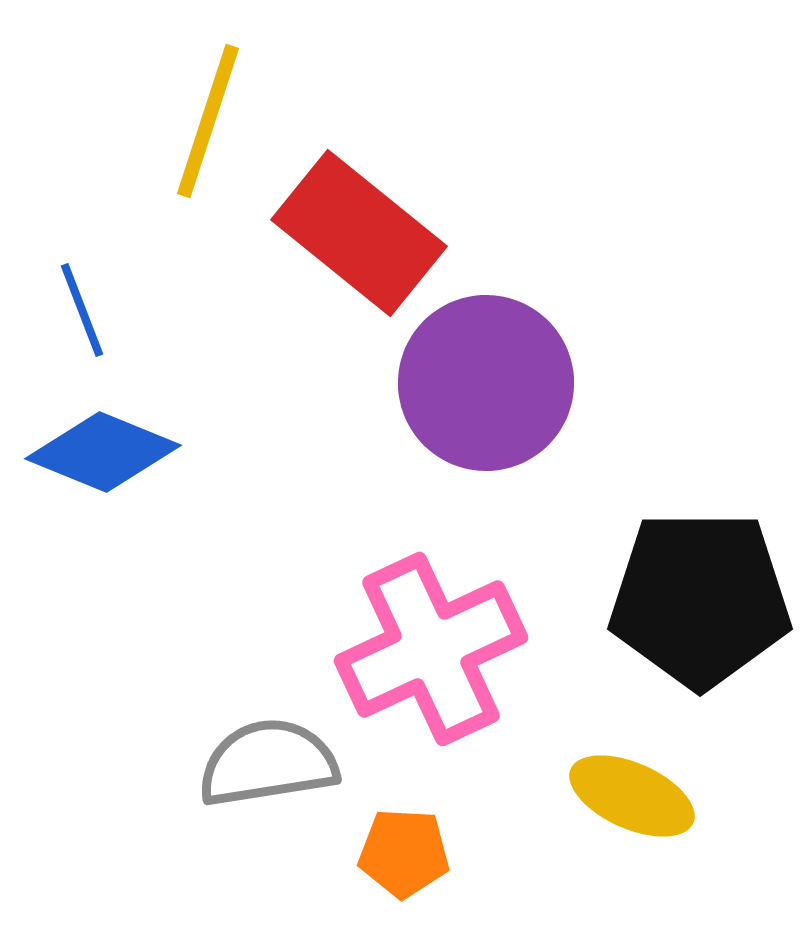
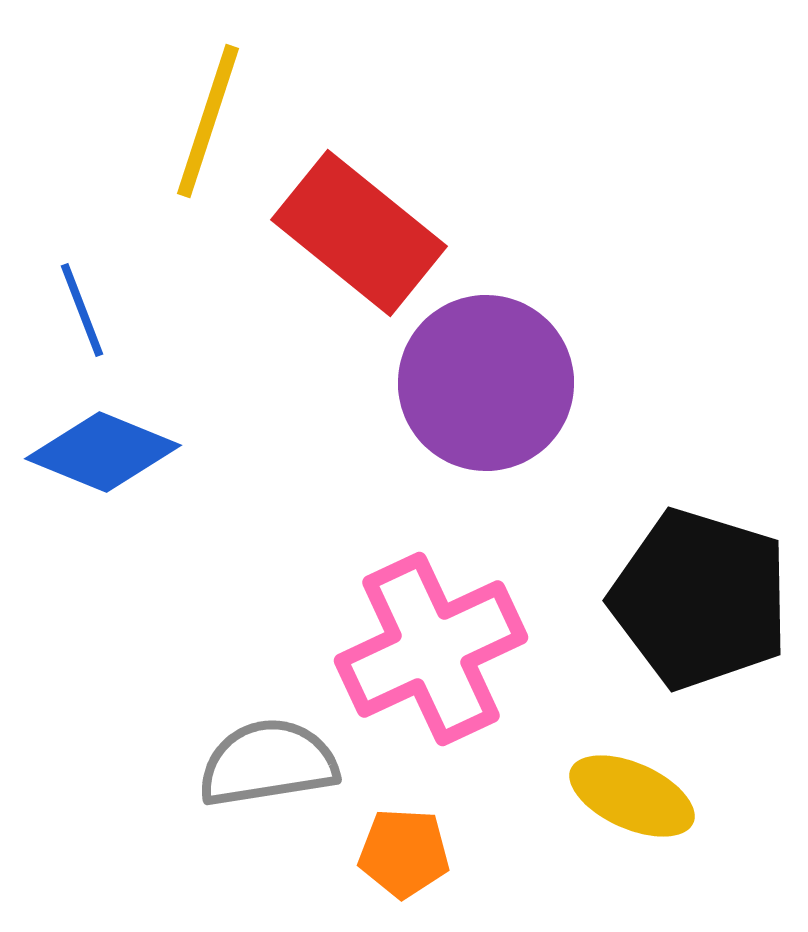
black pentagon: rotated 17 degrees clockwise
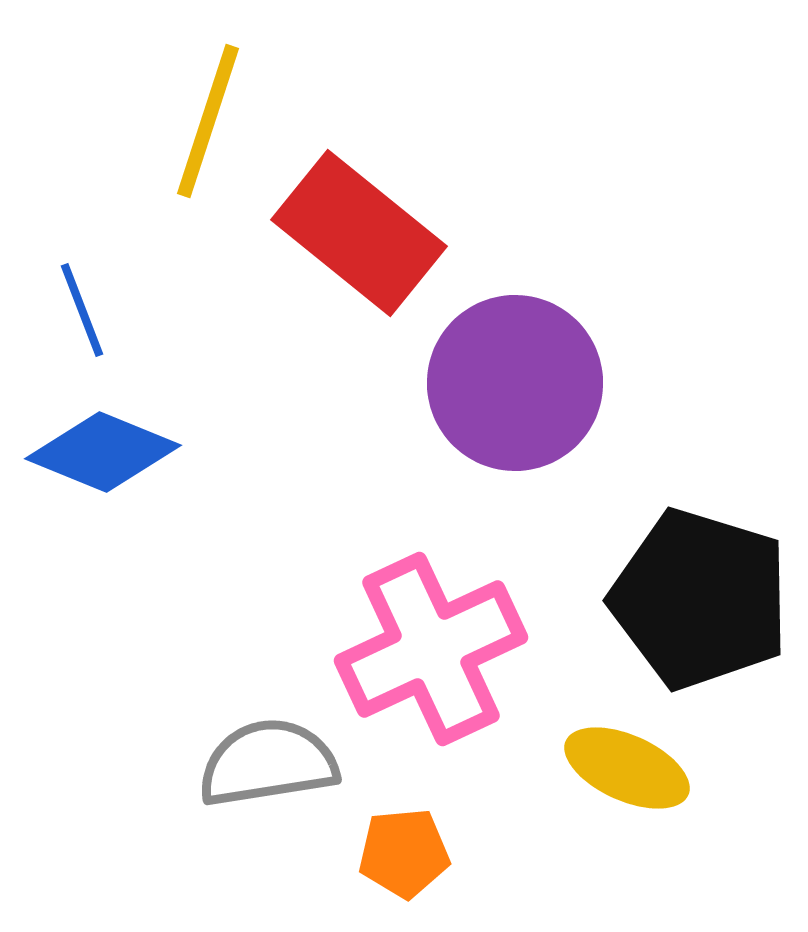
purple circle: moved 29 px right
yellow ellipse: moved 5 px left, 28 px up
orange pentagon: rotated 8 degrees counterclockwise
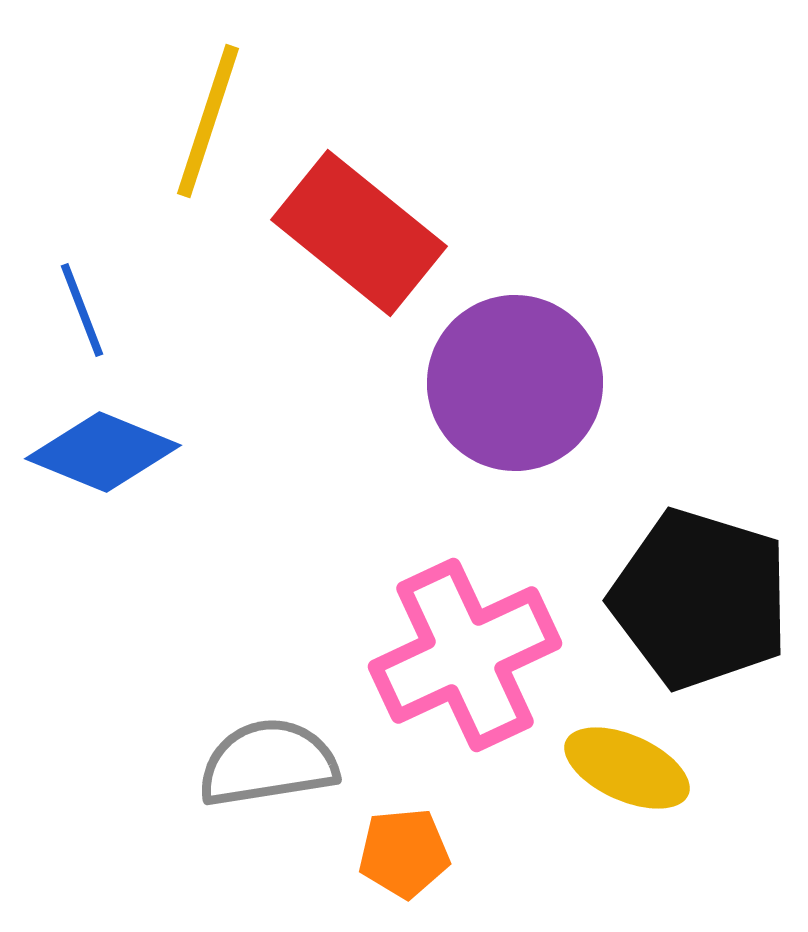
pink cross: moved 34 px right, 6 px down
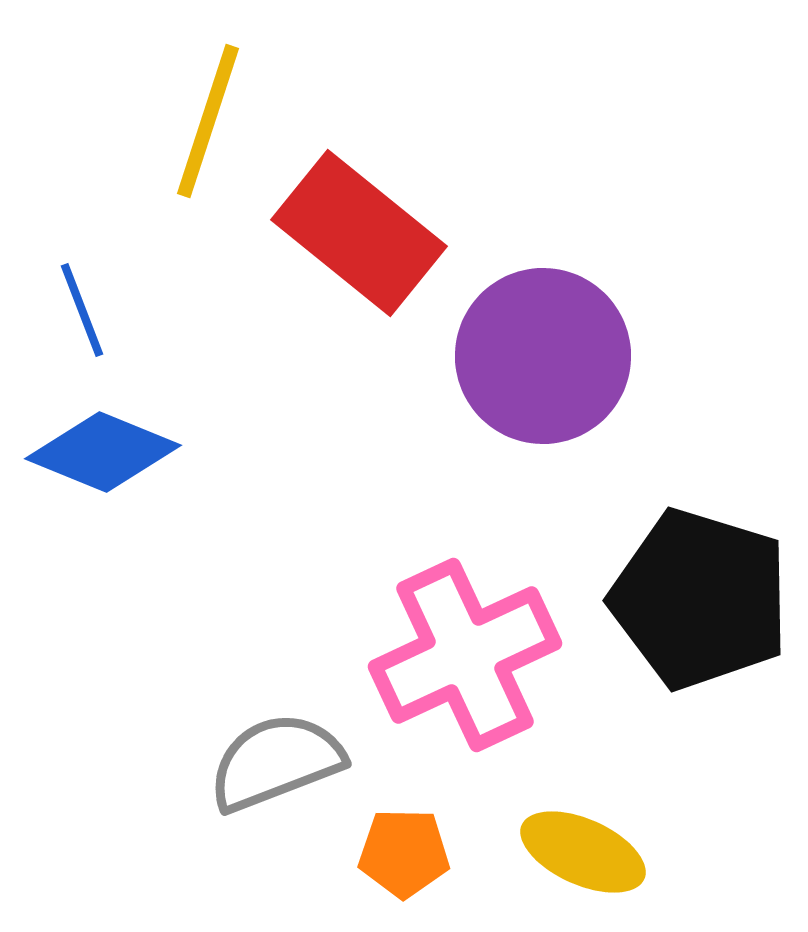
purple circle: moved 28 px right, 27 px up
gray semicircle: moved 8 px right, 1 px up; rotated 12 degrees counterclockwise
yellow ellipse: moved 44 px left, 84 px down
orange pentagon: rotated 6 degrees clockwise
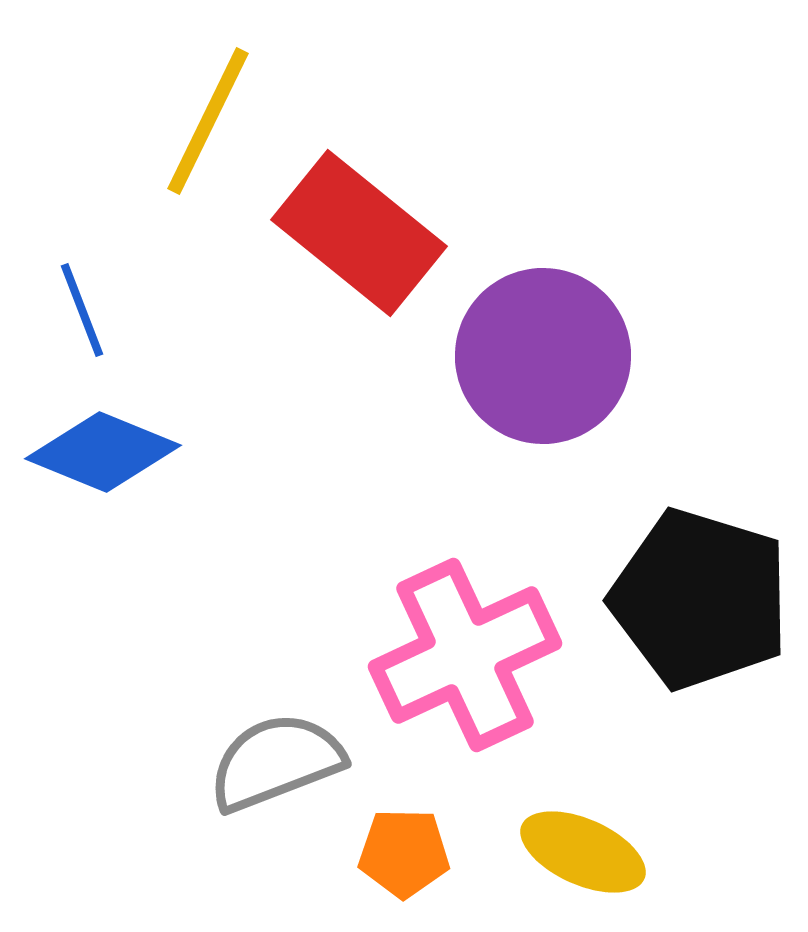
yellow line: rotated 8 degrees clockwise
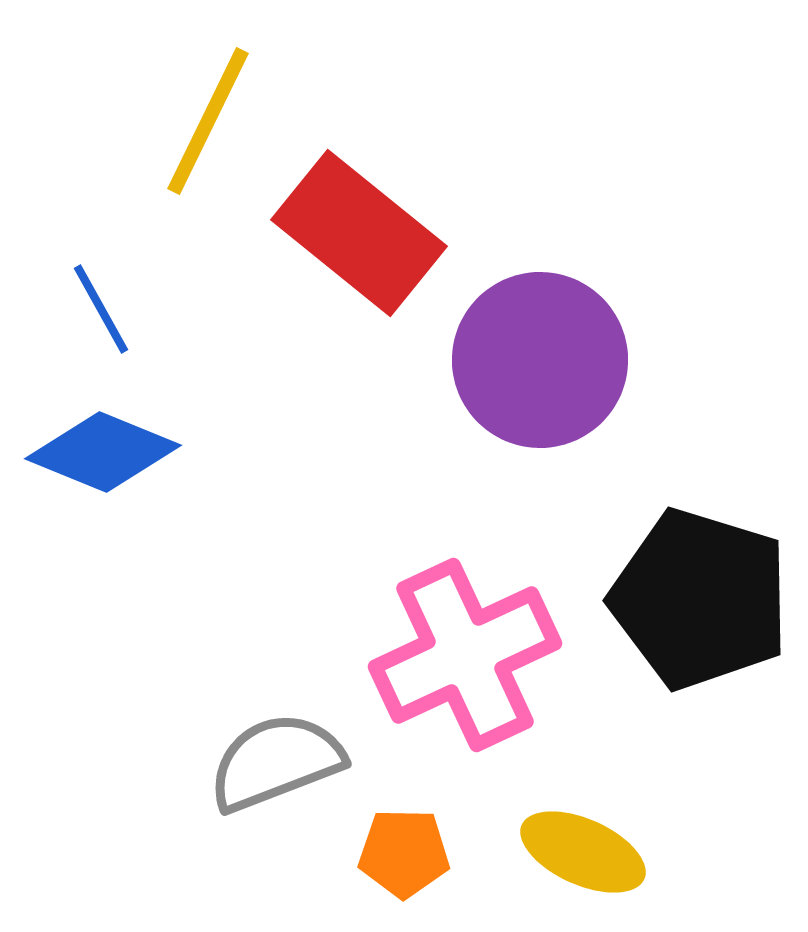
blue line: moved 19 px right, 1 px up; rotated 8 degrees counterclockwise
purple circle: moved 3 px left, 4 px down
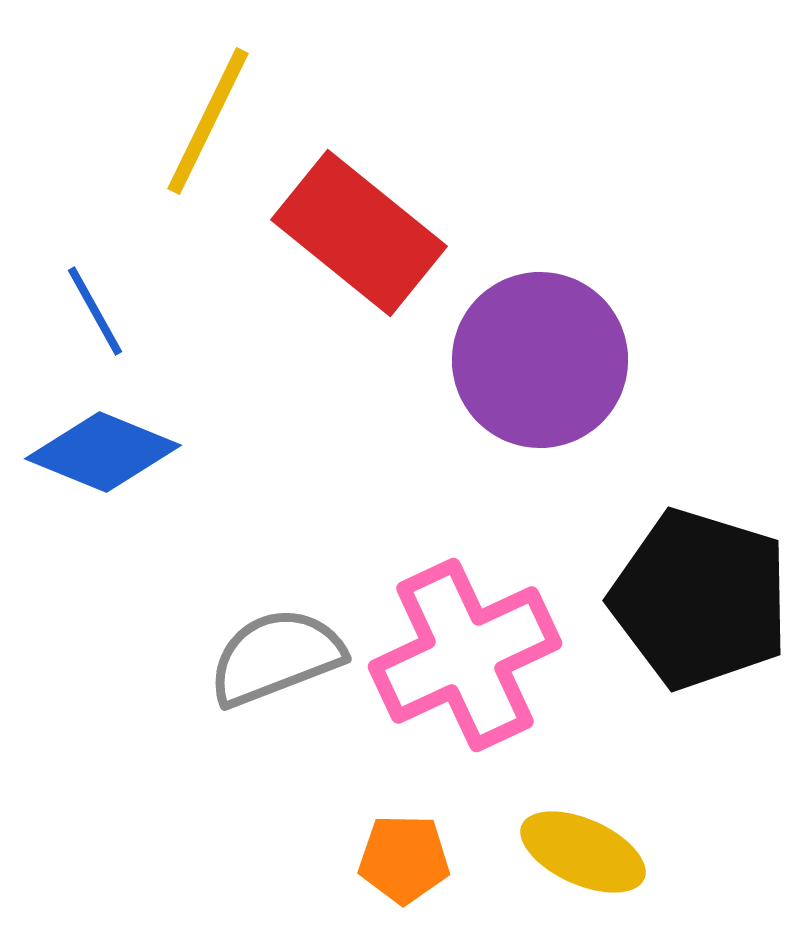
blue line: moved 6 px left, 2 px down
gray semicircle: moved 105 px up
orange pentagon: moved 6 px down
